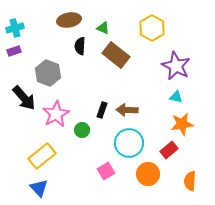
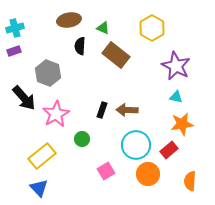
green circle: moved 9 px down
cyan circle: moved 7 px right, 2 px down
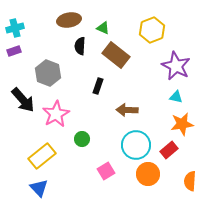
yellow hexagon: moved 2 px down; rotated 10 degrees clockwise
black arrow: moved 1 px left, 2 px down
black rectangle: moved 4 px left, 24 px up
